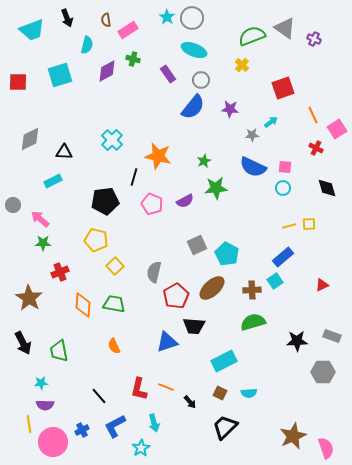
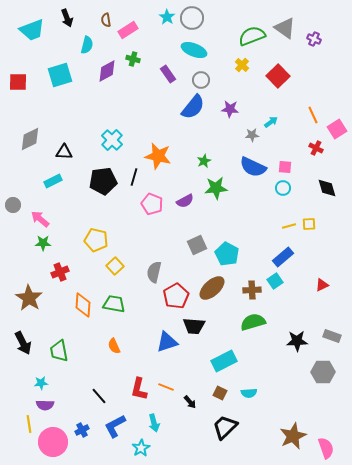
red square at (283, 88): moved 5 px left, 12 px up; rotated 25 degrees counterclockwise
black pentagon at (105, 201): moved 2 px left, 20 px up
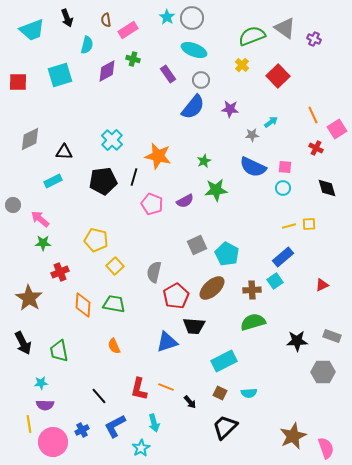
green star at (216, 188): moved 2 px down
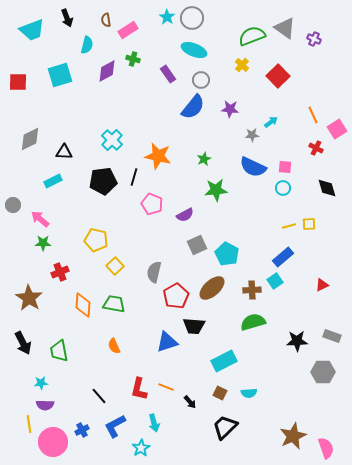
green star at (204, 161): moved 2 px up
purple semicircle at (185, 201): moved 14 px down
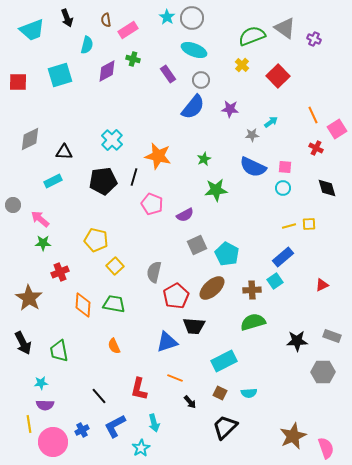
orange line at (166, 387): moved 9 px right, 9 px up
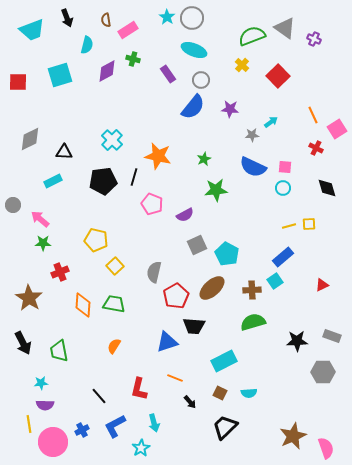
orange semicircle at (114, 346): rotated 56 degrees clockwise
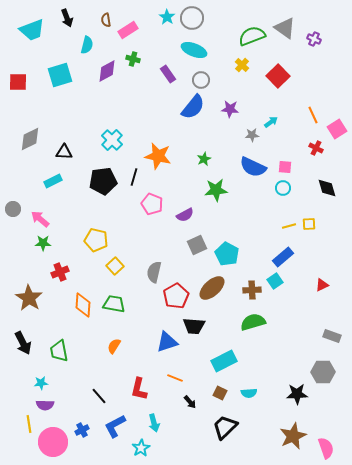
gray circle at (13, 205): moved 4 px down
black star at (297, 341): moved 53 px down
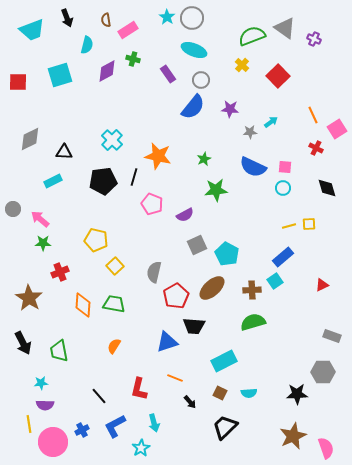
gray star at (252, 135): moved 2 px left, 3 px up
